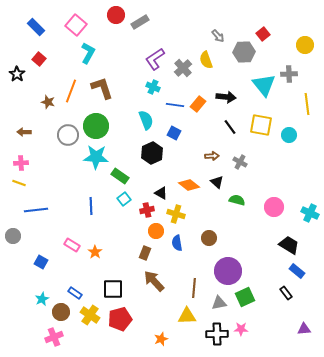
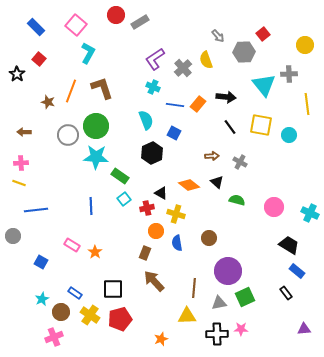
red cross at (147, 210): moved 2 px up
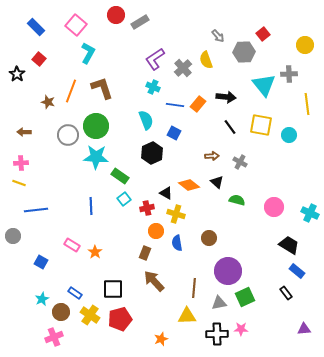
black triangle at (161, 193): moved 5 px right
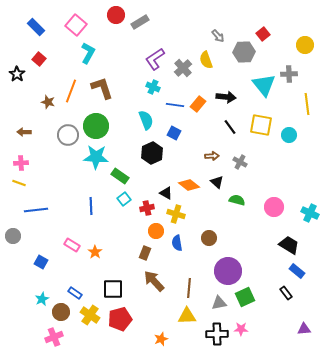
brown line at (194, 288): moved 5 px left
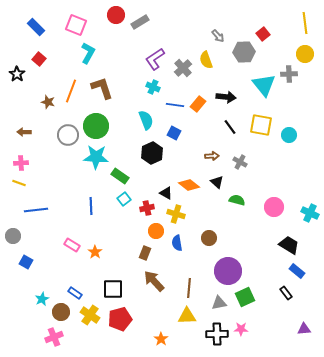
pink square at (76, 25): rotated 20 degrees counterclockwise
yellow circle at (305, 45): moved 9 px down
yellow line at (307, 104): moved 2 px left, 81 px up
blue square at (41, 262): moved 15 px left
orange star at (161, 339): rotated 16 degrees counterclockwise
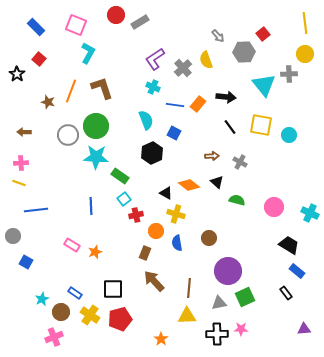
red cross at (147, 208): moved 11 px left, 7 px down
orange star at (95, 252): rotated 16 degrees clockwise
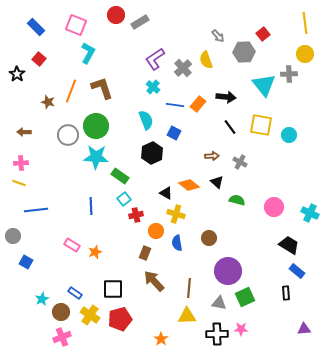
cyan cross at (153, 87): rotated 16 degrees clockwise
black rectangle at (286, 293): rotated 32 degrees clockwise
gray triangle at (219, 303): rotated 21 degrees clockwise
pink cross at (54, 337): moved 8 px right
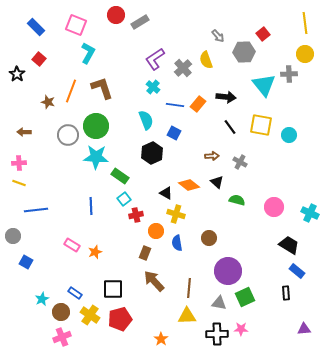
pink cross at (21, 163): moved 2 px left
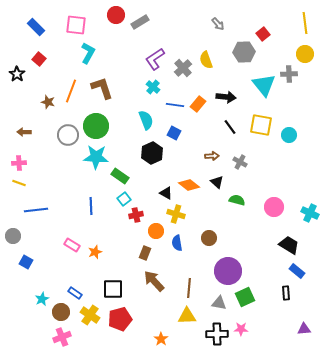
pink square at (76, 25): rotated 15 degrees counterclockwise
gray arrow at (218, 36): moved 12 px up
